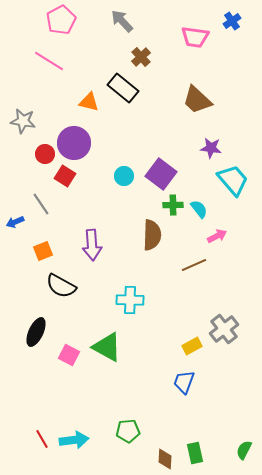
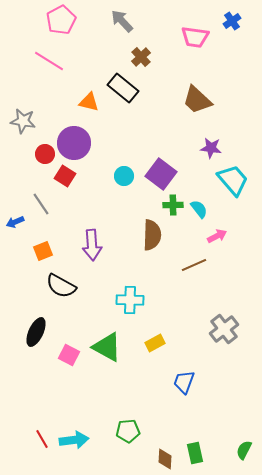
yellow rectangle: moved 37 px left, 3 px up
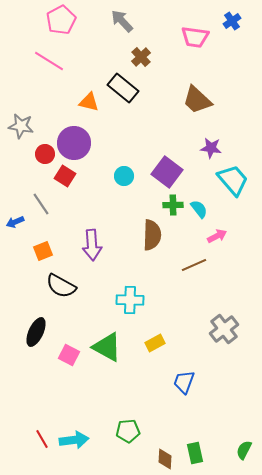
gray star: moved 2 px left, 5 px down
purple square: moved 6 px right, 2 px up
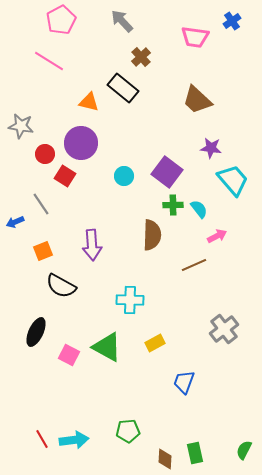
purple circle: moved 7 px right
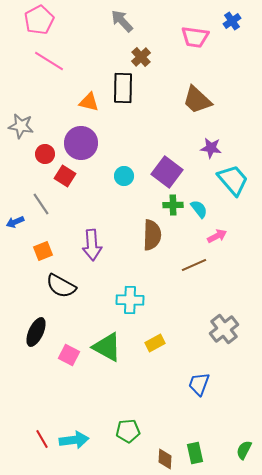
pink pentagon: moved 22 px left
black rectangle: rotated 52 degrees clockwise
blue trapezoid: moved 15 px right, 2 px down
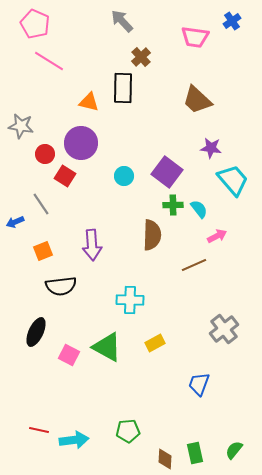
pink pentagon: moved 4 px left, 4 px down; rotated 20 degrees counterclockwise
black semicircle: rotated 36 degrees counterclockwise
red line: moved 3 px left, 9 px up; rotated 48 degrees counterclockwise
green semicircle: moved 10 px left; rotated 12 degrees clockwise
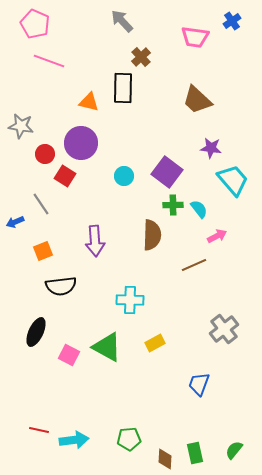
pink line: rotated 12 degrees counterclockwise
purple arrow: moved 3 px right, 4 px up
green pentagon: moved 1 px right, 8 px down
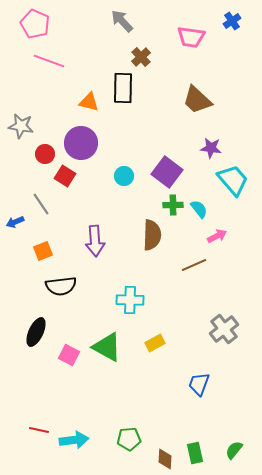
pink trapezoid: moved 4 px left
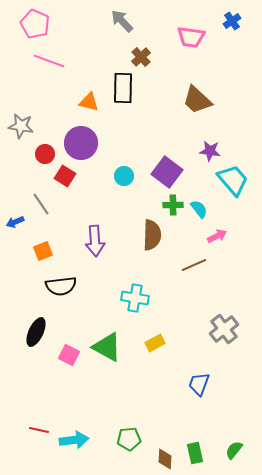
purple star: moved 1 px left, 3 px down
cyan cross: moved 5 px right, 2 px up; rotated 8 degrees clockwise
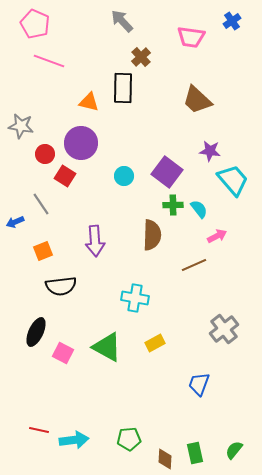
pink square: moved 6 px left, 2 px up
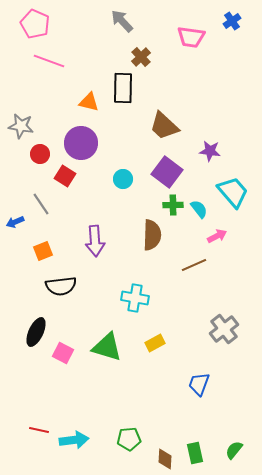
brown trapezoid: moved 33 px left, 26 px down
red circle: moved 5 px left
cyan circle: moved 1 px left, 3 px down
cyan trapezoid: moved 12 px down
green triangle: rotated 12 degrees counterclockwise
